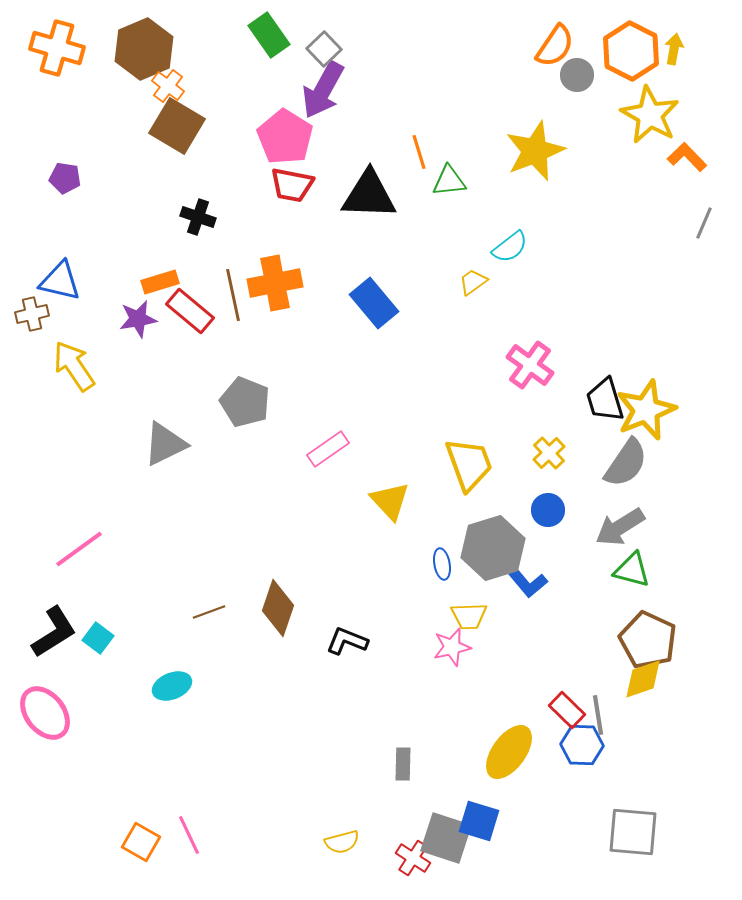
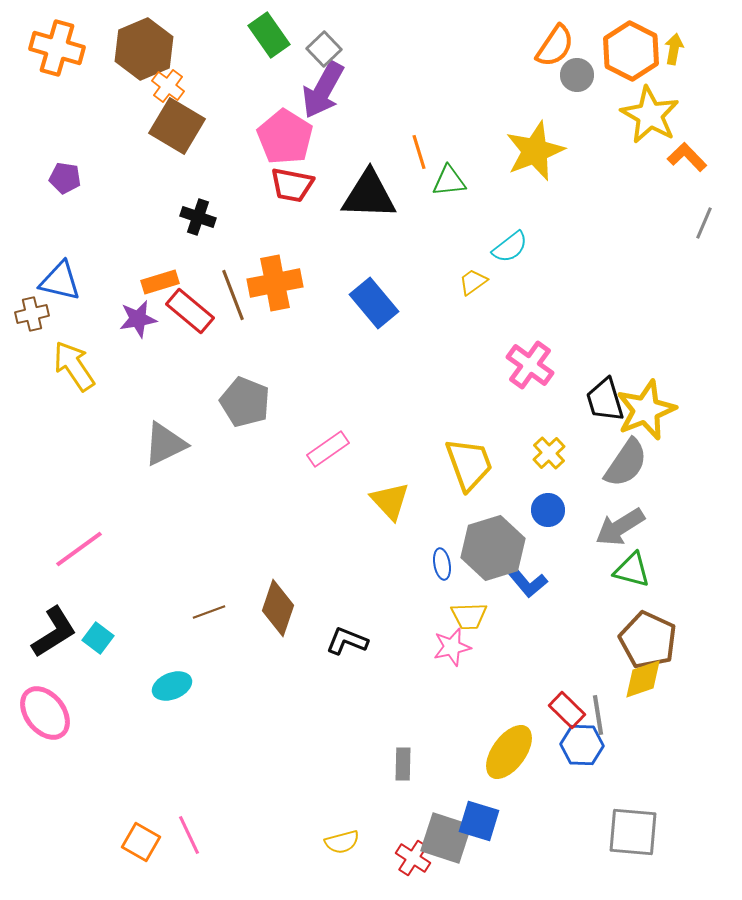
brown line at (233, 295): rotated 9 degrees counterclockwise
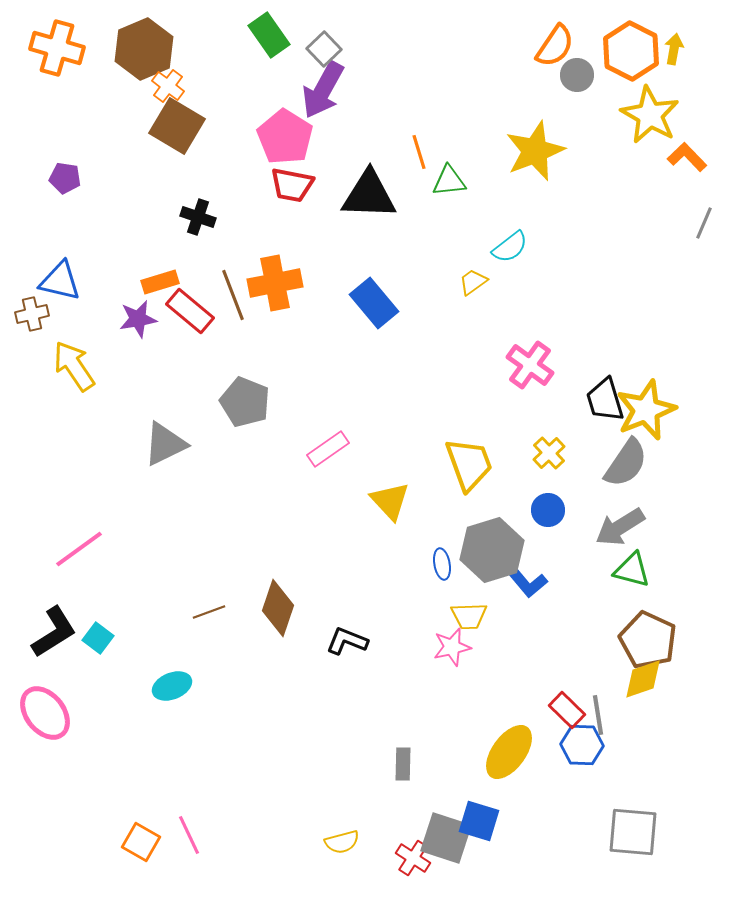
gray hexagon at (493, 548): moved 1 px left, 2 px down
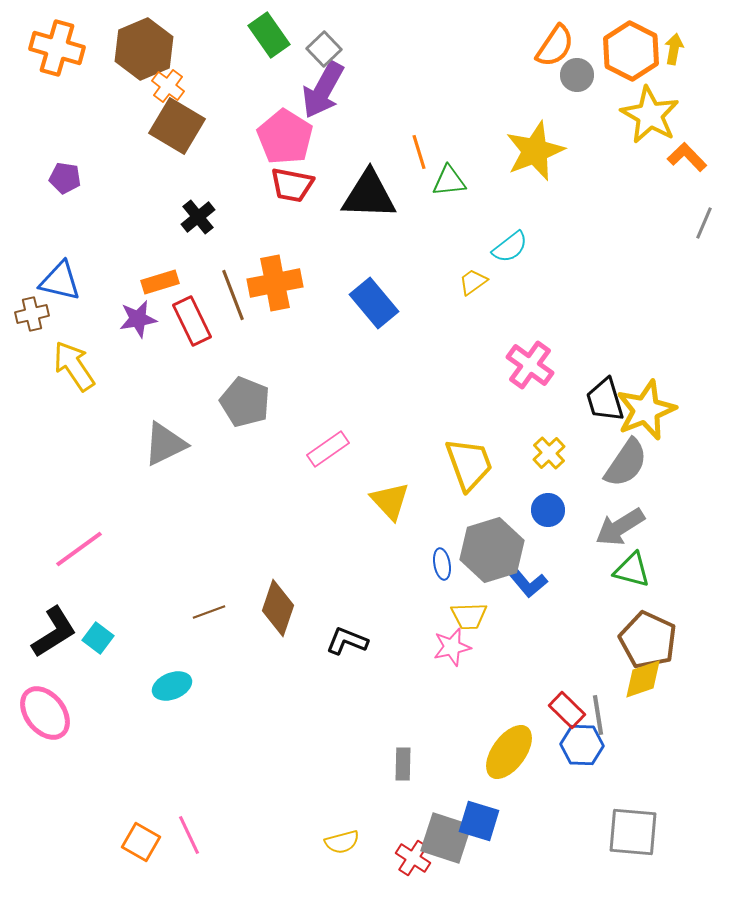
black cross at (198, 217): rotated 32 degrees clockwise
red rectangle at (190, 311): moved 2 px right, 10 px down; rotated 24 degrees clockwise
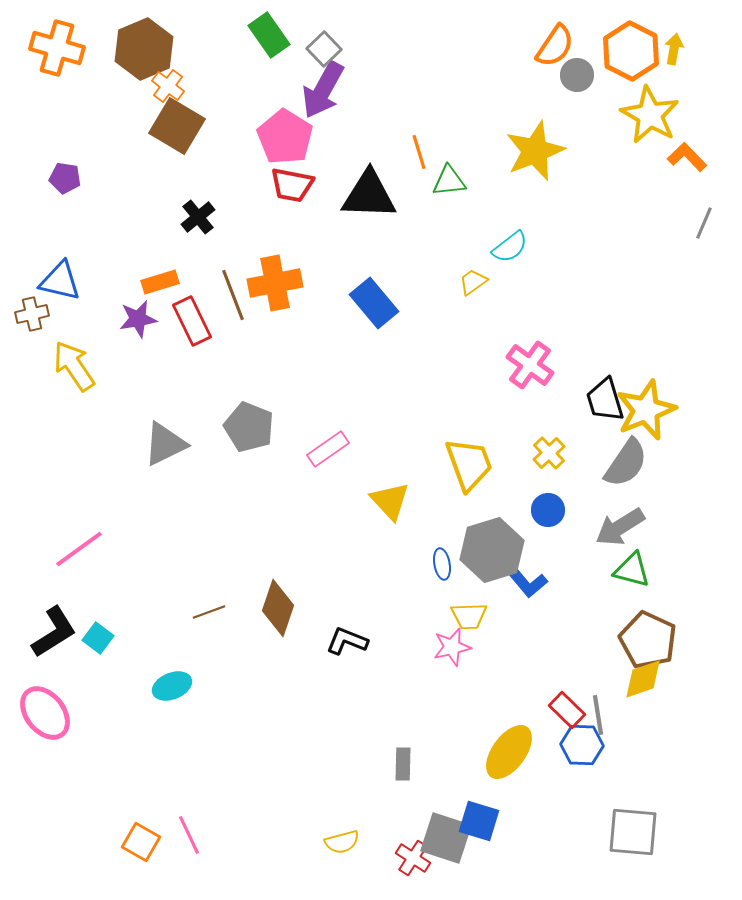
gray pentagon at (245, 402): moved 4 px right, 25 px down
